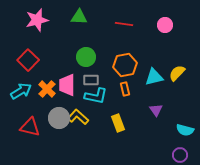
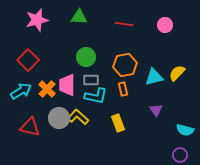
orange rectangle: moved 2 px left
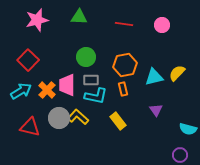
pink circle: moved 3 px left
orange cross: moved 1 px down
yellow rectangle: moved 2 px up; rotated 18 degrees counterclockwise
cyan semicircle: moved 3 px right, 1 px up
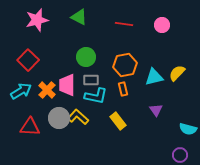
green triangle: rotated 24 degrees clockwise
red triangle: rotated 10 degrees counterclockwise
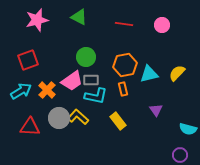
red square: rotated 25 degrees clockwise
cyan triangle: moved 5 px left, 3 px up
pink trapezoid: moved 5 px right, 4 px up; rotated 125 degrees counterclockwise
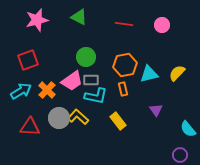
cyan semicircle: rotated 36 degrees clockwise
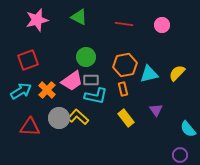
yellow rectangle: moved 8 px right, 3 px up
